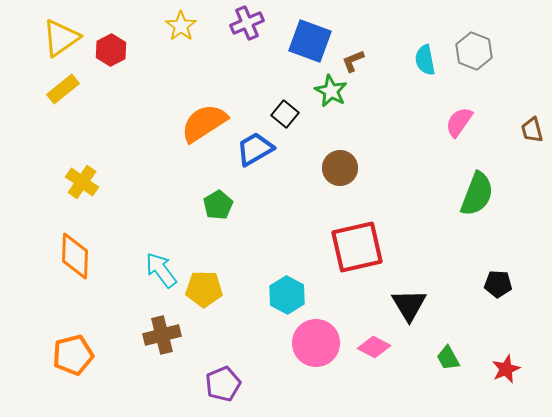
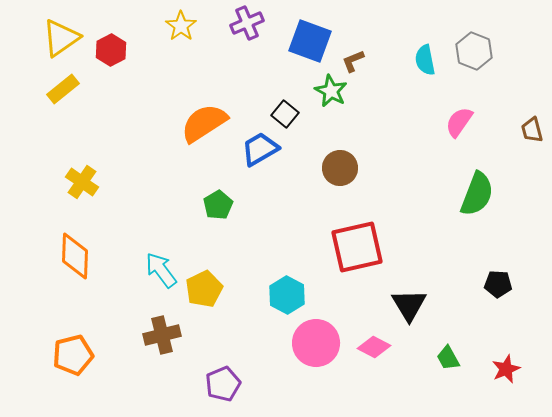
blue trapezoid: moved 5 px right
yellow pentagon: rotated 27 degrees counterclockwise
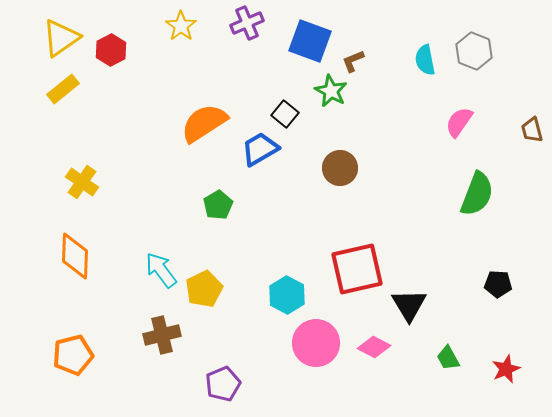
red square: moved 22 px down
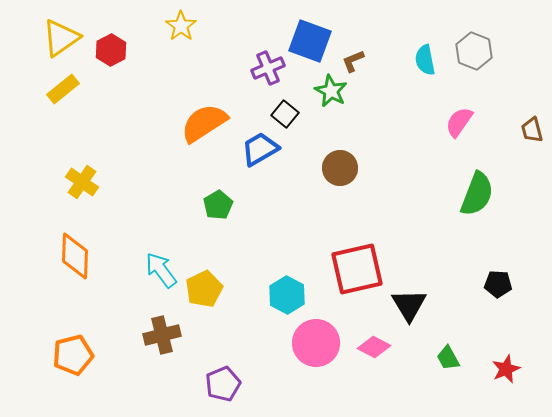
purple cross: moved 21 px right, 45 px down
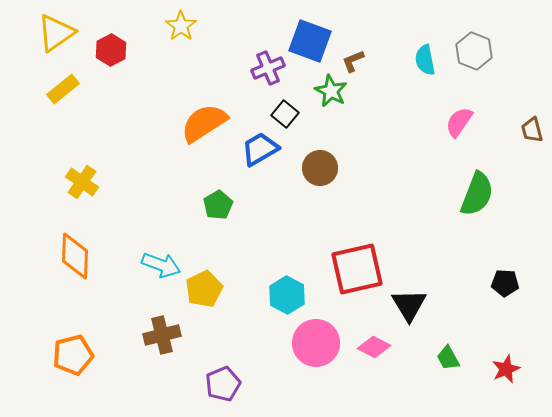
yellow triangle: moved 5 px left, 5 px up
brown circle: moved 20 px left
cyan arrow: moved 5 px up; rotated 147 degrees clockwise
black pentagon: moved 7 px right, 1 px up
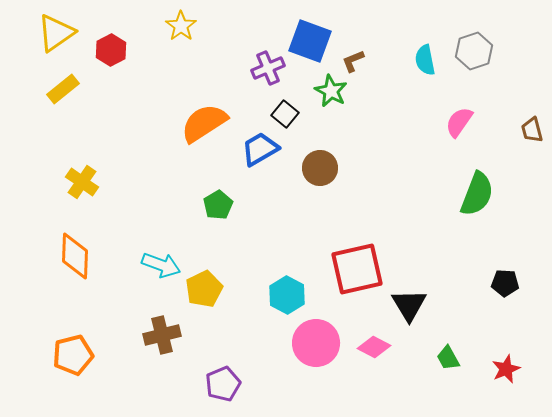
gray hexagon: rotated 21 degrees clockwise
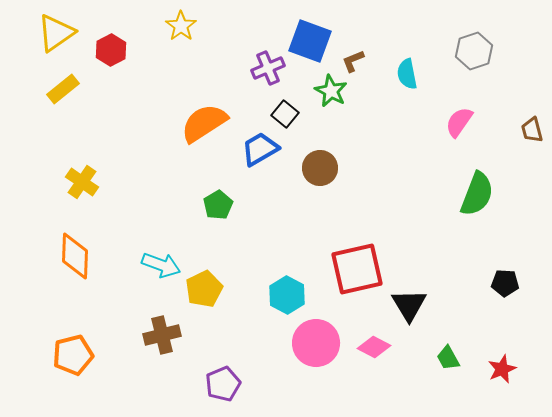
cyan semicircle: moved 18 px left, 14 px down
red star: moved 4 px left
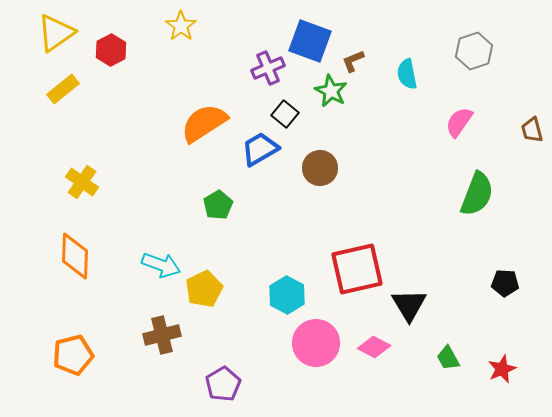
purple pentagon: rotated 8 degrees counterclockwise
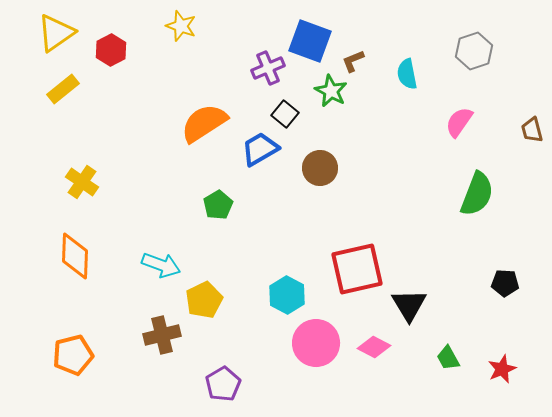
yellow star: rotated 16 degrees counterclockwise
yellow pentagon: moved 11 px down
